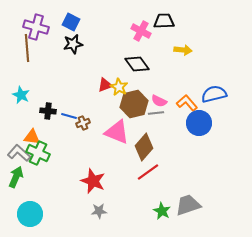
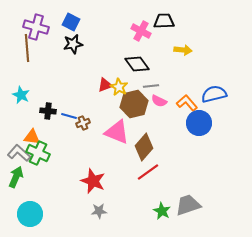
gray line: moved 5 px left, 27 px up
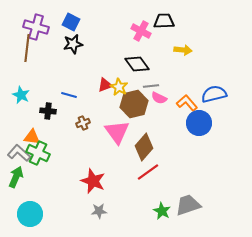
brown line: rotated 12 degrees clockwise
pink semicircle: moved 3 px up
blue line: moved 21 px up
pink triangle: rotated 32 degrees clockwise
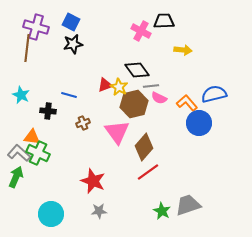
black diamond: moved 6 px down
cyan circle: moved 21 px right
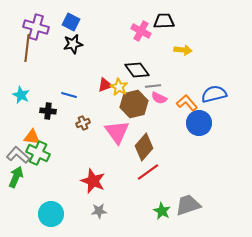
gray line: moved 2 px right
gray L-shape: moved 1 px left, 2 px down
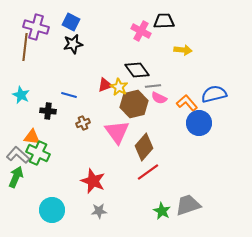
brown line: moved 2 px left, 1 px up
cyan circle: moved 1 px right, 4 px up
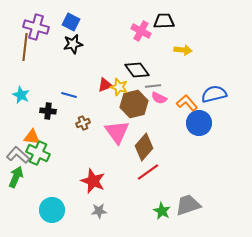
yellow star: rotated 12 degrees counterclockwise
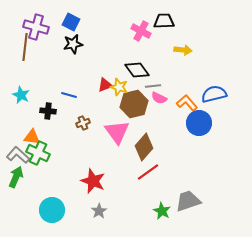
gray trapezoid: moved 4 px up
gray star: rotated 28 degrees counterclockwise
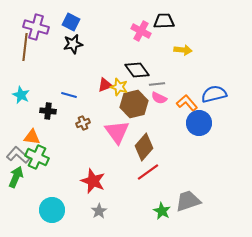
gray line: moved 4 px right, 2 px up
green cross: moved 1 px left, 4 px down
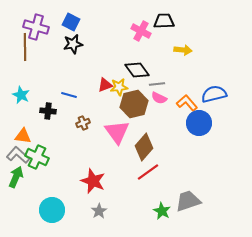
brown line: rotated 8 degrees counterclockwise
yellow star: rotated 24 degrees counterclockwise
orange triangle: moved 9 px left, 1 px up
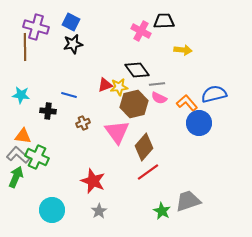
cyan star: rotated 18 degrees counterclockwise
